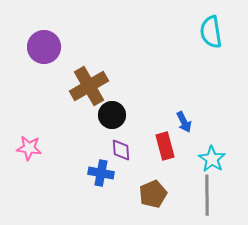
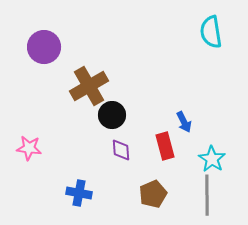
blue cross: moved 22 px left, 20 px down
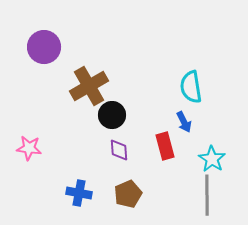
cyan semicircle: moved 20 px left, 55 px down
purple diamond: moved 2 px left
brown pentagon: moved 25 px left
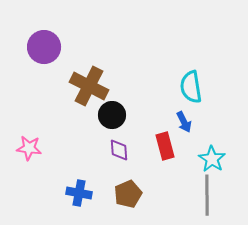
brown cross: rotated 33 degrees counterclockwise
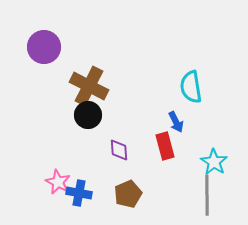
black circle: moved 24 px left
blue arrow: moved 8 px left
pink star: moved 29 px right, 34 px down; rotated 20 degrees clockwise
cyan star: moved 2 px right, 3 px down
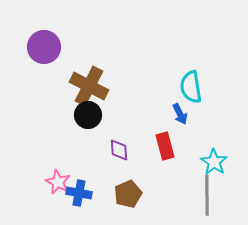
blue arrow: moved 4 px right, 8 px up
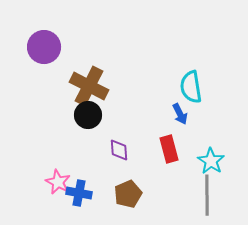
red rectangle: moved 4 px right, 3 px down
cyan star: moved 3 px left, 1 px up
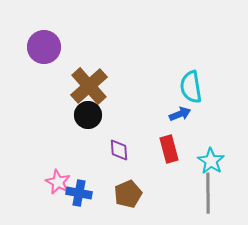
brown cross: rotated 21 degrees clockwise
blue arrow: rotated 85 degrees counterclockwise
gray line: moved 1 px right, 2 px up
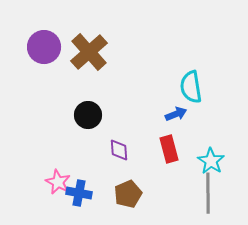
brown cross: moved 34 px up
blue arrow: moved 4 px left
